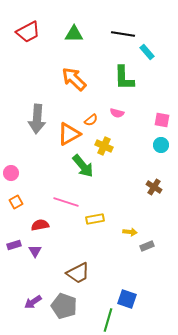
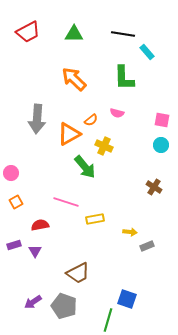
green arrow: moved 2 px right, 1 px down
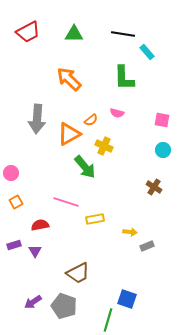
orange arrow: moved 5 px left
cyan circle: moved 2 px right, 5 px down
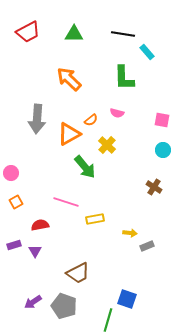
yellow cross: moved 3 px right, 1 px up; rotated 18 degrees clockwise
yellow arrow: moved 1 px down
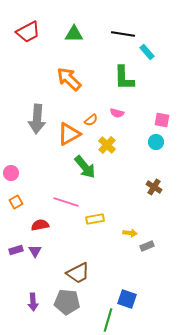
cyan circle: moved 7 px left, 8 px up
purple rectangle: moved 2 px right, 5 px down
purple arrow: rotated 60 degrees counterclockwise
gray pentagon: moved 3 px right, 4 px up; rotated 15 degrees counterclockwise
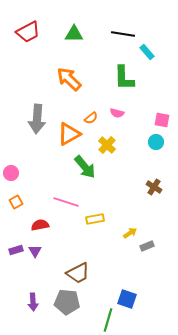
orange semicircle: moved 2 px up
yellow arrow: rotated 40 degrees counterclockwise
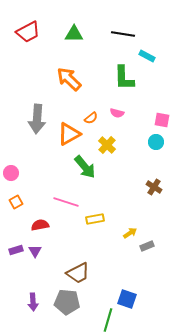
cyan rectangle: moved 4 px down; rotated 21 degrees counterclockwise
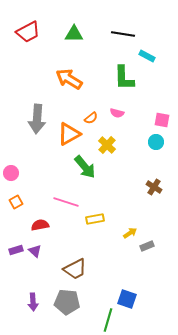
orange arrow: rotated 12 degrees counterclockwise
purple triangle: rotated 16 degrees counterclockwise
brown trapezoid: moved 3 px left, 4 px up
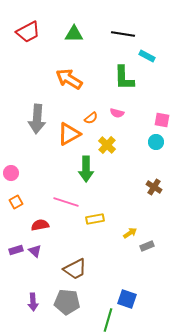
green arrow: moved 1 px right, 2 px down; rotated 40 degrees clockwise
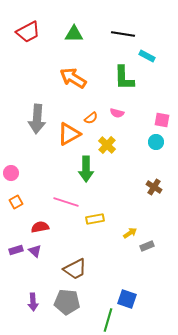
orange arrow: moved 4 px right, 1 px up
red semicircle: moved 2 px down
